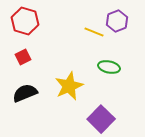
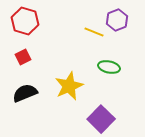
purple hexagon: moved 1 px up
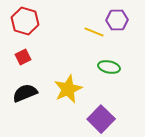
purple hexagon: rotated 20 degrees clockwise
yellow star: moved 1 px left, 3 px down
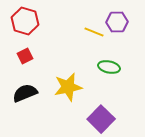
purple hexagon: moved 2 px down
red square: moved 2 px right, 1 px up
yellow star: moved 2 px up; rotated 12 degrees clockwise
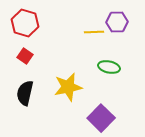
red hexagon: moved 2 px down
yellow line: rotated 24 degrees counterclockwise
red square: rotated 28 degrees counterclockwise
black semicircle: rotated 55 degrees counterclockwise
purple square: moved 1 px up
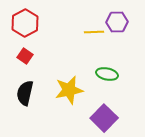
red hexagon: rotated 16 degrees clockwise
green ellipse: moved 2 px left, 7 px down
yellow star: moved 1 px right, 3 px down
purple square: moved 3 px right
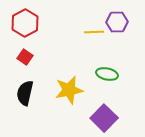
red square: moved 1 px down
